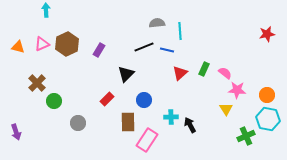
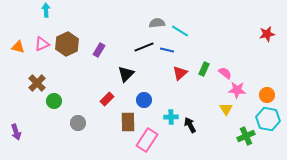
cyan line: rotated 54 degrees counterclockwise
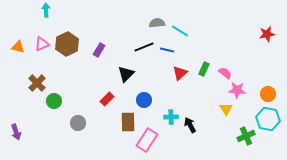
orange circle: moved 1 px right, 1 px up
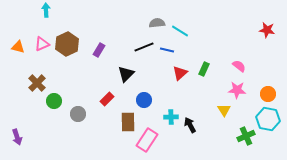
red star: moved 4 px up; rotated 21 degrees clockwise
pink semicircle: moved 14 px right, 7 px up
yellow triangle: moved 2 px left, 1 px down
gray circle: moved 9 px up
purple arrow: moved 1 px right, 5 px down
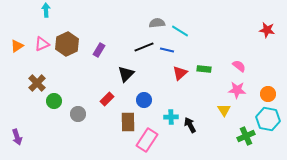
orange triangle: moved 1 px left, 1 px up; rotated 48 degrees counterclockwise
green rectangle: rotated 72 degrees clockwise
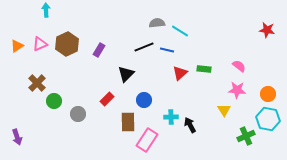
pink triangle: moved 2 px left
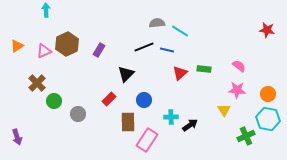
pink triangle: moved 4 px right, 7 px down
red rectangle: moved 2 px right
black arrow: rotated 84 degrees clockwise
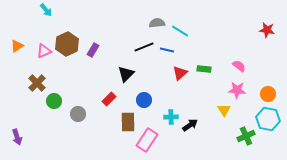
cyan arrow: rotated 144 degrees clockwise
purple rectangle: moved 6 px left
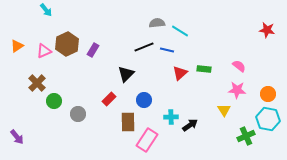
purple arrow: rotated 21 degrees counterclockwise
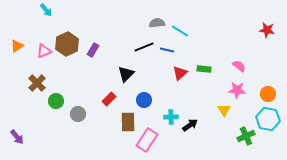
green circle: moved 2 px right
